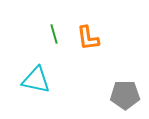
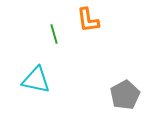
orange L-shape: moved 18 px up
gray pentagon: rotated 28 degrees counterclockwise
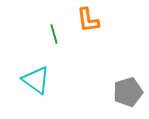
cyan triangle: rotated 24 degrees clockwise
gray pentagon: moved 3 px right, 3 px up; rotated 12 degrees clockwise
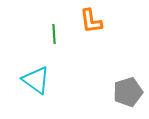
orange L-shape: moved 3 px right, 1 px down
green line: rotated 12 degrees clockwise
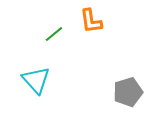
green line: rotated 54 degrees clockwise
cyan triangle: rotated 12 degrees clockwise
